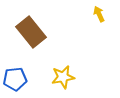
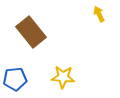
yellow star: rotated 15 degrees clockwise
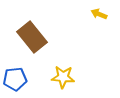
yellow arrow: rotated 42 degrees counterclockwise
brown rectangle: moved 1 px right, 5 px down
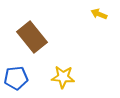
blue pentagon: moved 1 px right, 1 px up
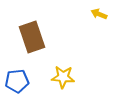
brown rectangle: rotated 20 degrees clockwise
blue pentagon: moved 1 px right, 3 px down
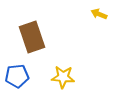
blue pentagon: moved 5 px up
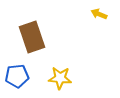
yellow star: moved 3 px left, 1 px down
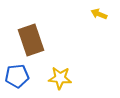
brown rectangle: moved 1 px left, 3 px down
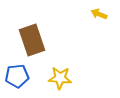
brown rectangle: moved 1 px right
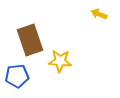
brown rectangle: moved 2 px left
yellow star: moved 17 px up
